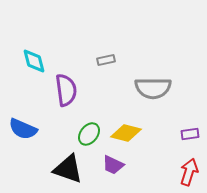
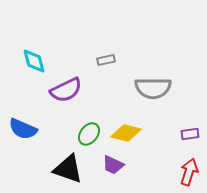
purple semicircle: rotated 72 degrees clockwise
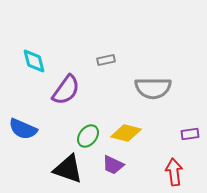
purple semicircle: rotated 28 degrees counterclockwise
green ellipse: moved 1 px left, 2 px down
red arrow: moved 15 px left; rotated 24 degrees counterclockwise
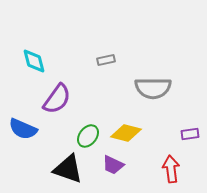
purple semicircle: moved 9 px left, 9 px down
red arrow: moved 3 px left, 3 px up
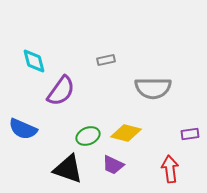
purple semicircle: moved 4 px right, 8 px up
green ellipse: rotated 30 degrees clockwise
red arrow: moved 1 px left
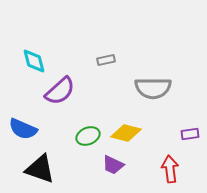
purple semicircle: moved 1 px left; rotated 12 degrees clockwise
black triangle: moved 28 px left
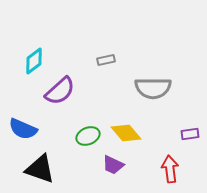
cyan diamond: rotated 68 degrees clockwise
yellow diamond: rotated 36 degrees clockwise
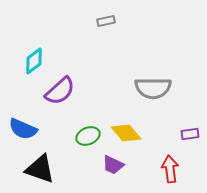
gray rectangle: moved 39 px up
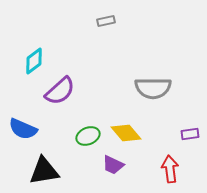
black triangle: moved 4 px right, 2 px down; rotated 28 degrees counterclockwise
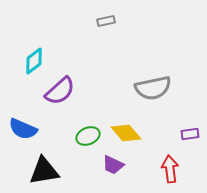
gray semicircle: rotated 12 degrees counterclockwise
